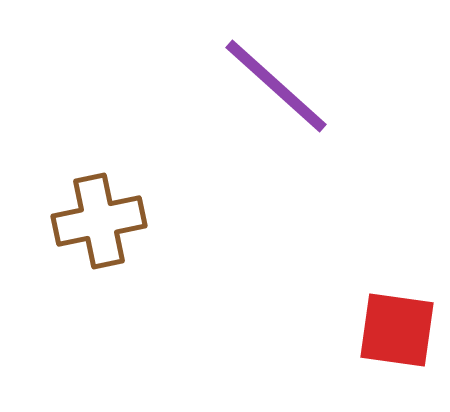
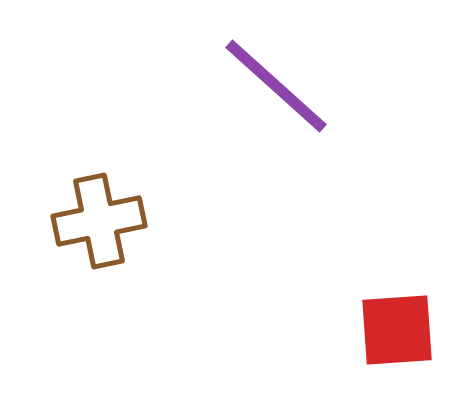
red square: rotated 12 degrees counterclockwise
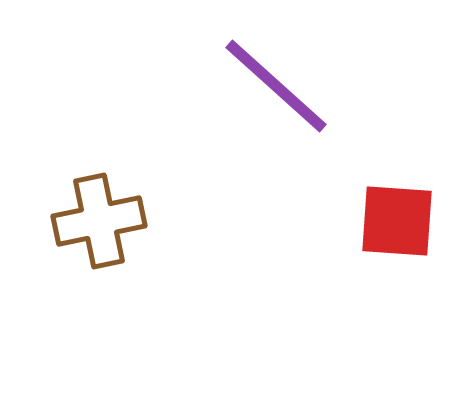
red square: moved 109 px up; rotated 8 degrees clockwise
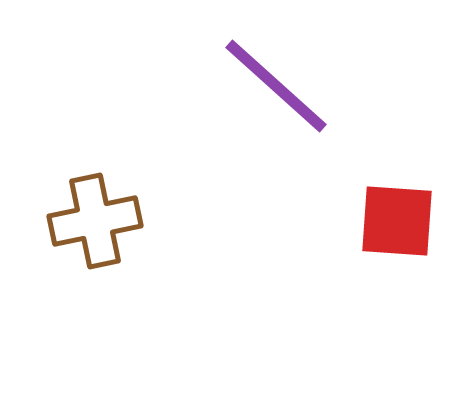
brown cross: moved 4 px left
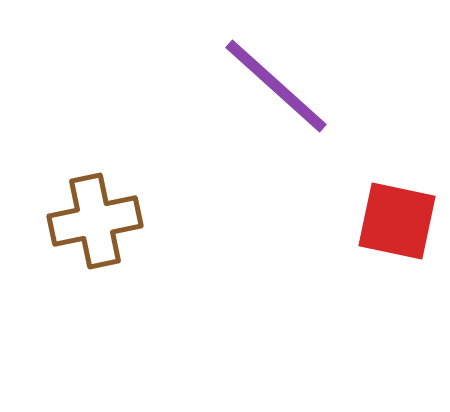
red square: rotated 8 degrees clockwise
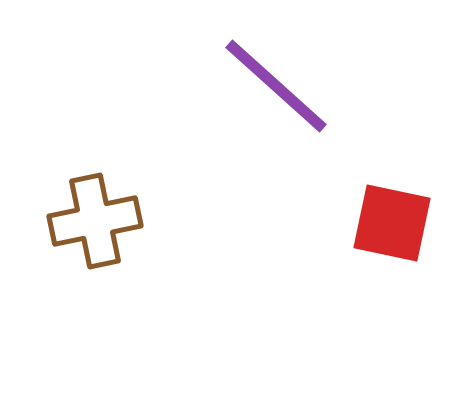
red square: moved 5 px left, 2 px down
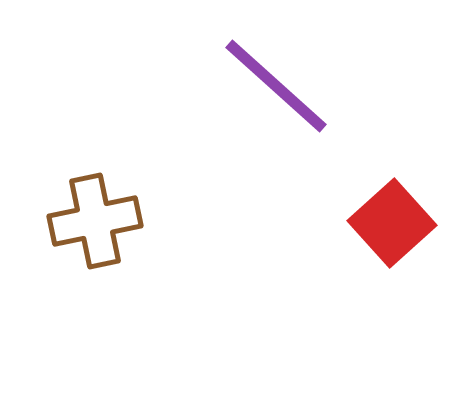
red square: rotated 36 degrees clockwise
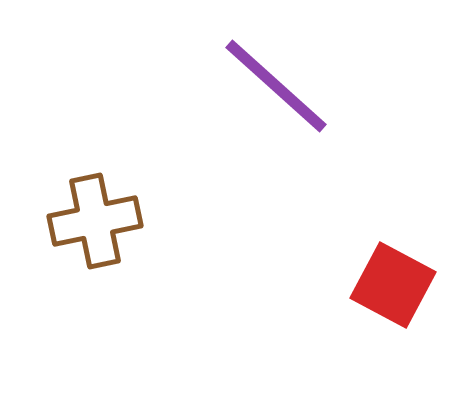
red square: moved 1 px right, 62 px down; rotated 20 degrees counterclockwise
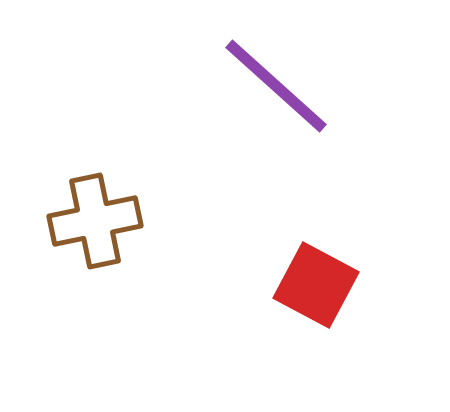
red square: moved 77 px left
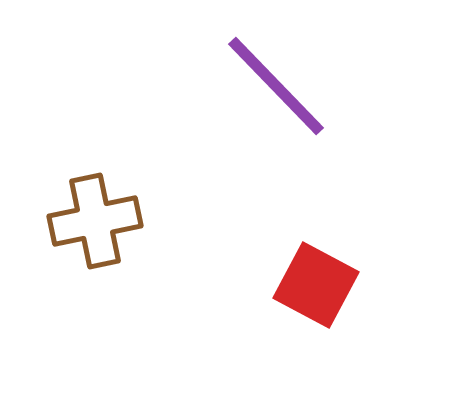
purple line: rotated 4 degrees clockwise
